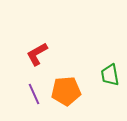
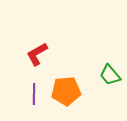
green trapezoid: rotated 30 degrees counterclockwise
purple line: rotated 25 degrees clockwise
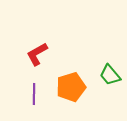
orange pentagon: moved 5 px right, 4 px up; rotated 12 degrees counterclockwise
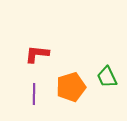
red L-shape: rotated 35 degrees clockwise
green trapezoid: moved 3 px left, 2 px down; rotated 15 degrees clockwise
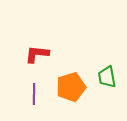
green trapezoid: rotated 15 degrees clockwise
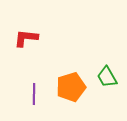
red L-shape: moved 11 px left, 16 px up
green trapezoid: rotated 20 degrees counterclockwise
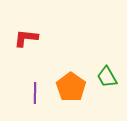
orange pentagon: rotated 20 degrees counterclockwise
purple line: moved 1 px right, 1 px up
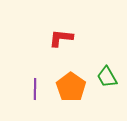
red L-shape: moved 35 px right
purple line: moved 4 px up
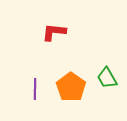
red L-shape: moved 7 px left, 6 px up
green trapezoid: moved 1 px down
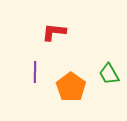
green trapezoid: moved 2 px right, 4 px up
purple line: moved 17 px up
